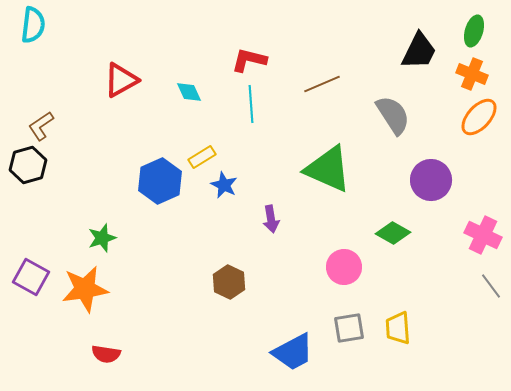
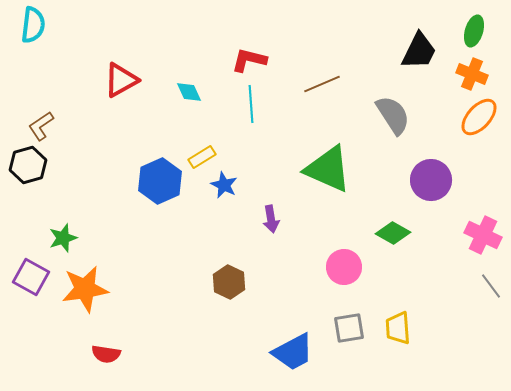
green star: moved 39 px left
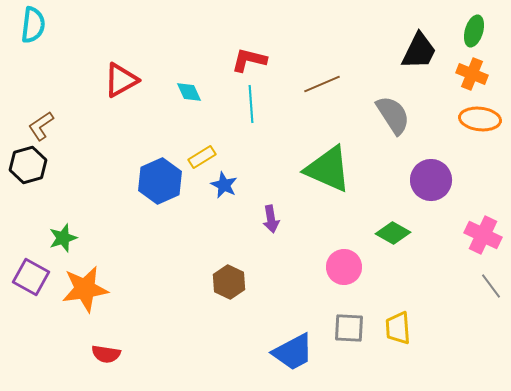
orange ellipse: moved 1 px right, 2 px down; rotated 54 degrees clockwise
gray square: rotated 12 degrees clockwise
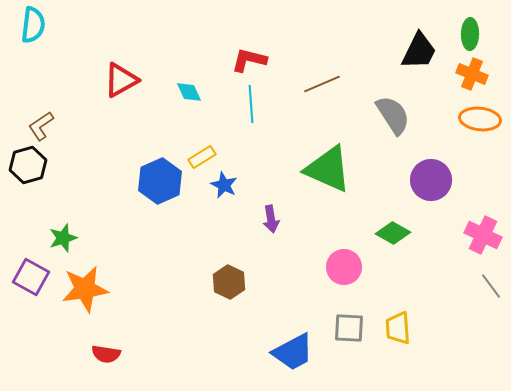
green ellipse: moved 4 px left, 3 px down; rotated 16 degrees counterclockwise
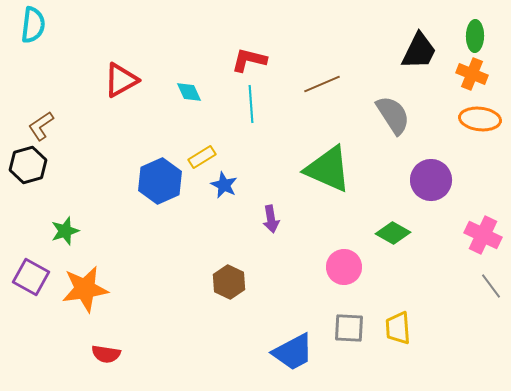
green ellipse: moved 5 px right, 2 px down
green star: moved 2 px right, 7 px up
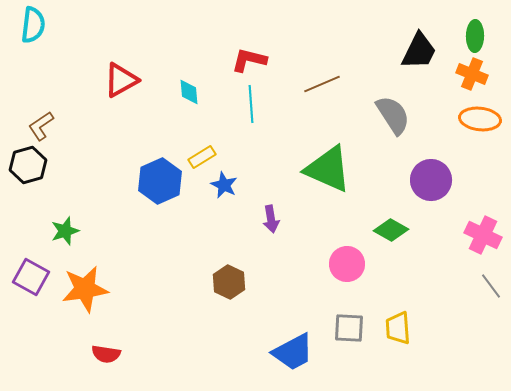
cyan diamond: rotated 20 degrees clockwise
green diamond: moved 2 px left, 3 px up
pink circle: moved 3 px right, 3 px up
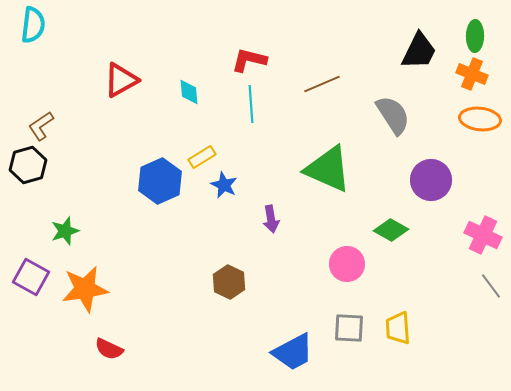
red semicircle: moved 3 px right, 5 px up; rotated 16 degrees clockwise
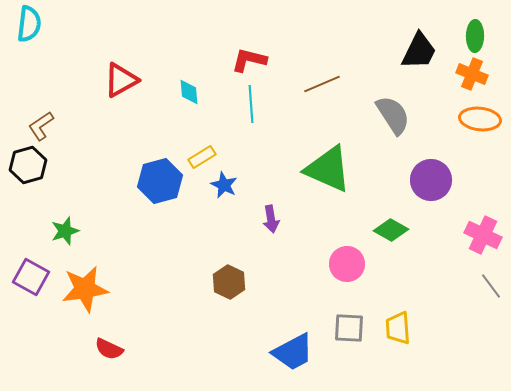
cyan semicircle: moved 4 px left, 1 px up
blue hexagon: rotated 9 degrees clockwise
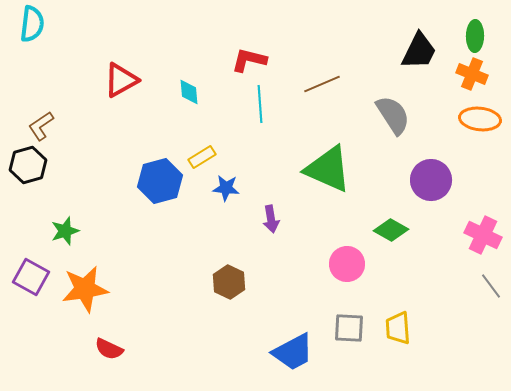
cyan semicircle: moved 3 px right
cyan line: moved 9 px right
blue star: moved 2 px right, 3 px down; rotated 20 degrees counterclockwise
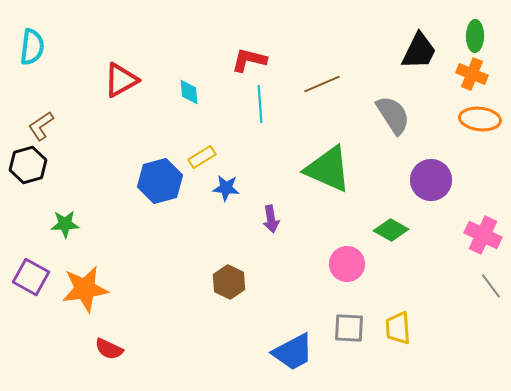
cyan semicircle: moved 23 px down
green star: moved 7 px up; rotated 16 degrees clockwise
